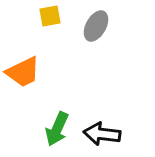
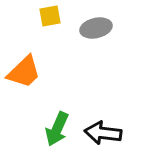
gray ellipse: moved 2 px down; rotated 48 degrees clockwise
orange trapezoid: moved 1 px right; rotated 18 degrees counterclockwise
black arrow: moved 1 px right, 1 px up
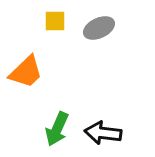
yellow square: moved 5 px right, 5 px down; rotated 10 degrees clockwise
gray ellipse: moved 3 px right; rotated 12 degrees counterclockwise
orange trapezoid: moved 2 px right
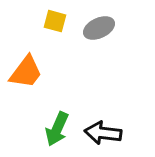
yellow square: rotated 15 degrees clockwise
orange trapezoid: rotated 9 degrees counterclockwise
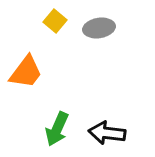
yellow square: rotated 25 degrees clockwise
gray ellipse: rotated 16 degrees clockwise
black arrow: moved 4 px right
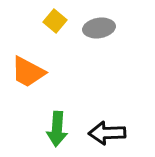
orange trapezoid: moved 2 px right; rotated 81 degrees clockwise
green arrow: rotated 20 degrees counterclockwise
black arrow: rotated 9 degrees counterclockwise
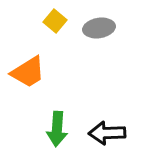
orange trapezoid: rotated 60 degrees counterclockwise
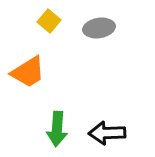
yellow square: moved 6 px left
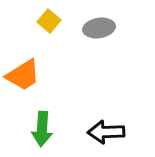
orange trapezoid: moved 5 px left, 3 px down
green arrow: moved 15 px left
black arrow: moved 1 px left, 1 px up
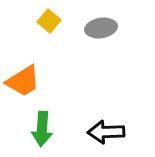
gray ellipse: moved 2 px right
orange trapezoid: moved 6 px down
